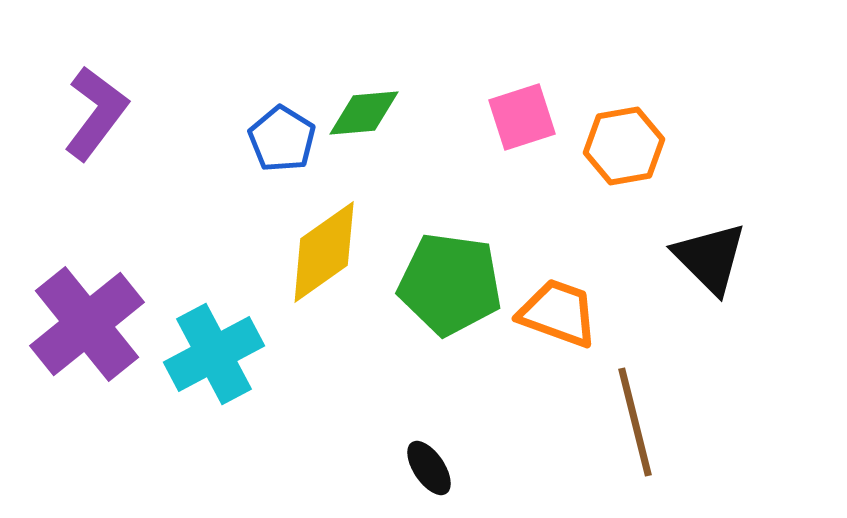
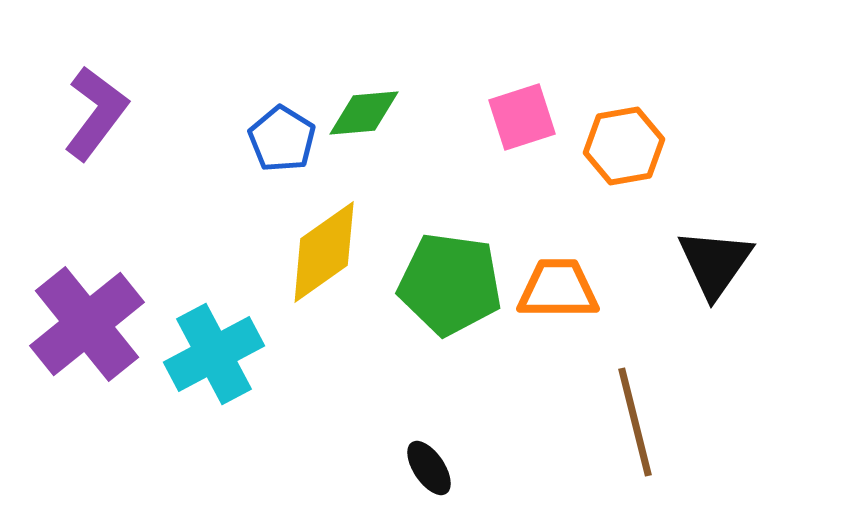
black triangle: moved 5 px right, 5 px down; rotated 20 degrees clockwise
orange trapezoid: moved 24 px up; rotated 20 degrees counterclockwise
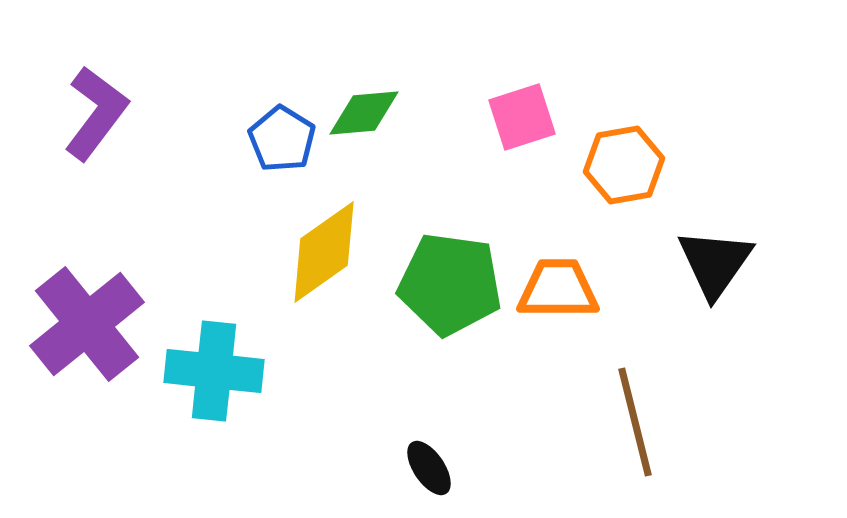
orange hexagon: moved 19 px down
cyan cross: moved 17 px down; rotated 34 degrees clockwise
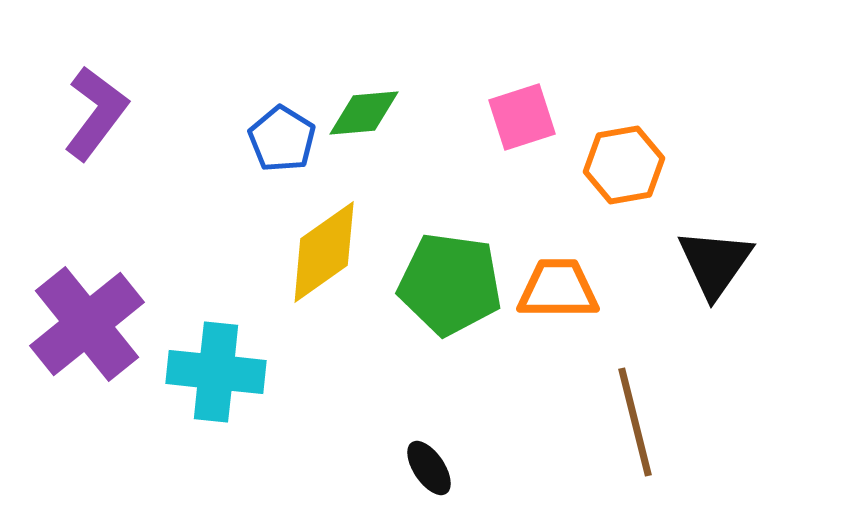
cyan cross: moved 2 px right, 1 px down
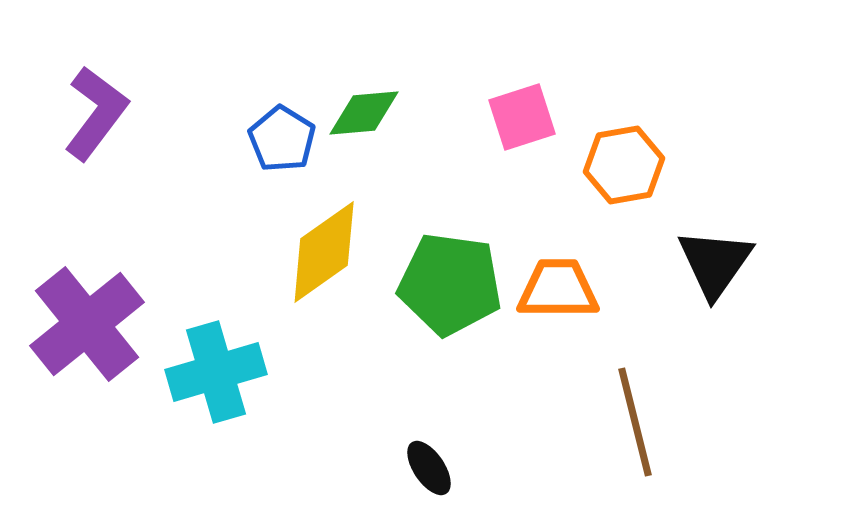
cyan cross: rotated 22 degrees counterclockwise
